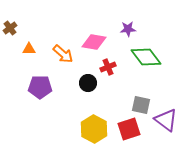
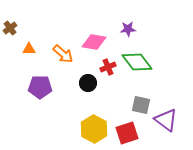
green diamond: moved 9 px left, 5 px down
red square: moved 2 px left, 4 px down
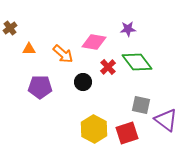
red cross: rotated 21 degrees counterclockwise
black circle: moved 5 px left, 1 px up
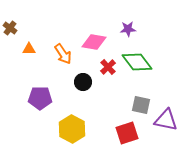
brown cross: rotated 16 degrees counterclockwise
orange arrow: rotated 15 degrees clockwise
purple pentagon: moved 11 px down
purple triangle: rotated 25 degrees counterclockwise
yellow hexagon: moved 22 px left
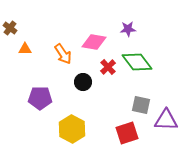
orange triangle: moved 4 px left
purple triangle: rotated 10 degrees counterclockwise
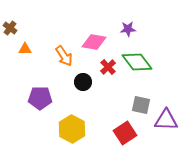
orange arrow: moved 1 px right, 2 px down
red square: moved 2 px left; rotated 15 degrees counterclockwise
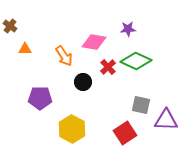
brown cross: moved 2 px up
green diamond: moved 1 px left, 1 px up; rotated 28 degrees counterclockwise
